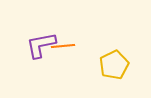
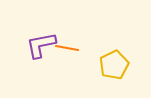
orange line: moved 4 px right, 2 px down; rotated 15 degrees clockwise
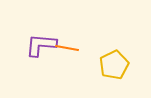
purple L-shape: rotated 16 degrees clockwise
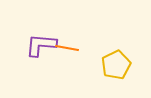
yellow pentagon: moved 2 px right
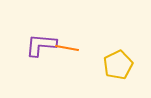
yellow pentagon: moved 2 px right
